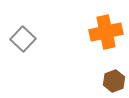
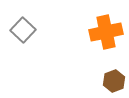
gray square: moved 9 px up
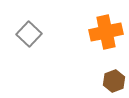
gray square: moved 6 px right, 4 px down
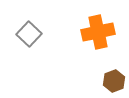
orange cross: moved 8 px left
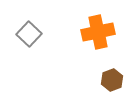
brown hexagon: moved 2 px left, 1 px up
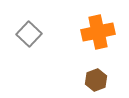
brown hexagon: moved 16 px left
